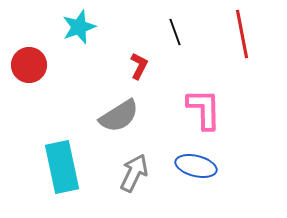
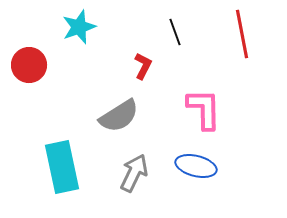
red L-shape: moved 4 px right
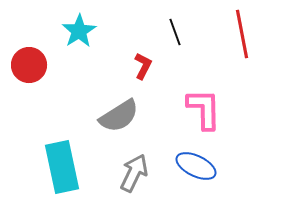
cyan star: moved 4 px down; rotated 12 degrees counterclockwise
blue ellipse: rotated 12 degrees clockwise
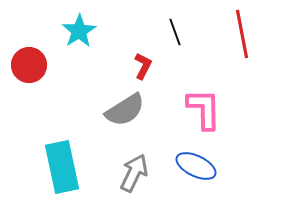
gray semicircle: moved 6 px right, 6 px up
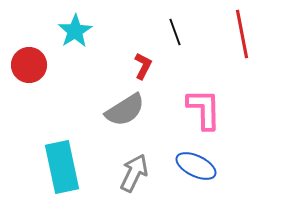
cyan star: moved 4 px left
